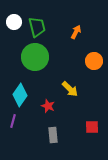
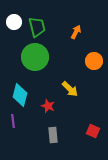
cyan diamond: rotated 20 degrees counterclockwise
purple line: rotated 24 degrees counterclockwise
red square: moved 1 px right, 4 px down; rotated 24 degrees clockwise
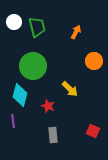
green circle: moved 2 px left, 9 px down
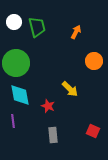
green circle: moved 17 px left, 3 px up
cyan diamond: rotated 25 degrees counterclockwise
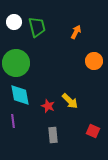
yellow arrow: moved 12 px down
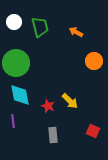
green trapezoid: moved 3 px right
orange arrow: rotated 88 degrees counterclockwise
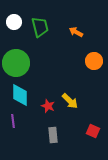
cyan diamond: rotated 10 degrees clockwise
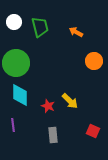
purple line: moved 4 px down
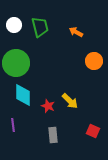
white circle: moved 3 px down
cyan diamond: moved 3 px right
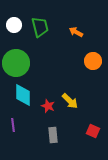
orange circle: moved 1 px left
